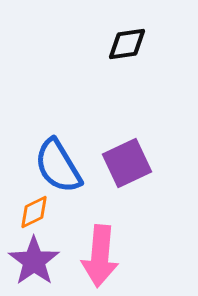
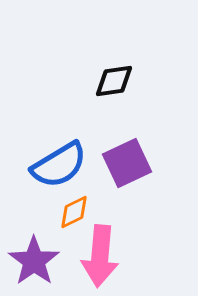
black diamond: moved 13 px left, 37 px down
blue semicircle: moved 1 px right, 1 px up; rotated 90 degrees counterclockwise
orange diamond: moved 40 px right
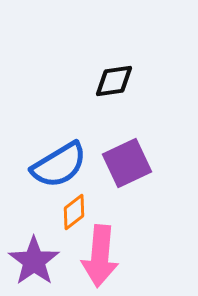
orange diamond: rotated 12 degrees counterclockwise
